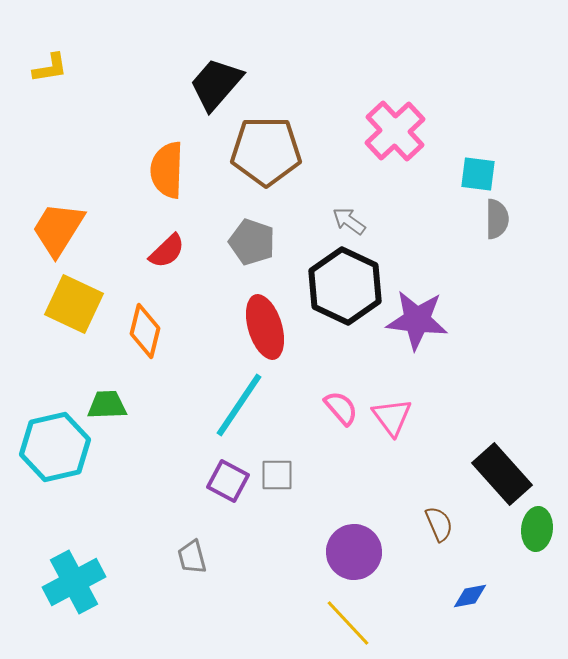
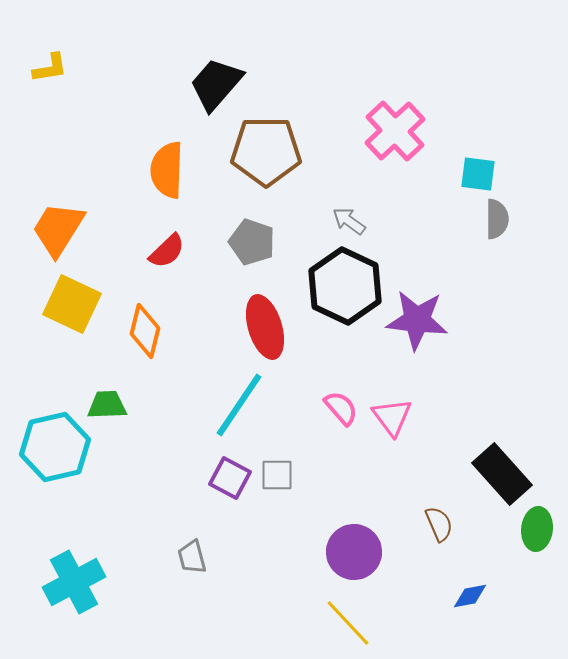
yellow square: moved 2 px left
purple square: moved 2 px right, 3 px up
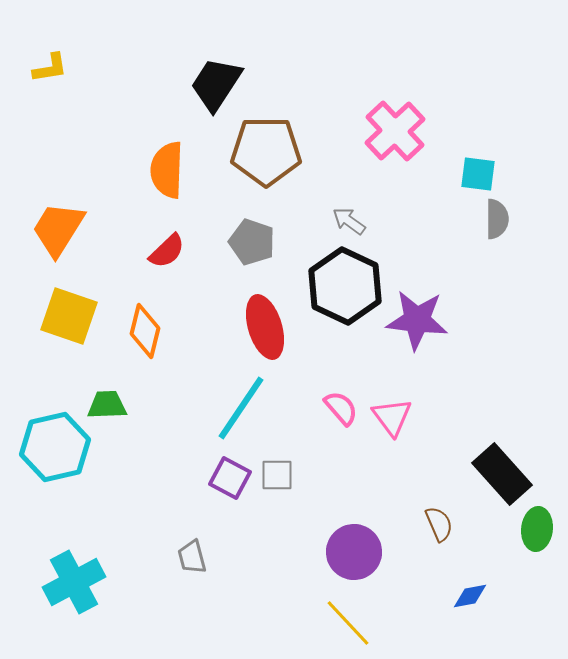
black trapezoid: rotated 8 degrees counterclockwise
yellow square: moved 3 px left, 12 px down; rotated 6 degrees counterclockwise
cyan line: moved 2 px right, 3 px down
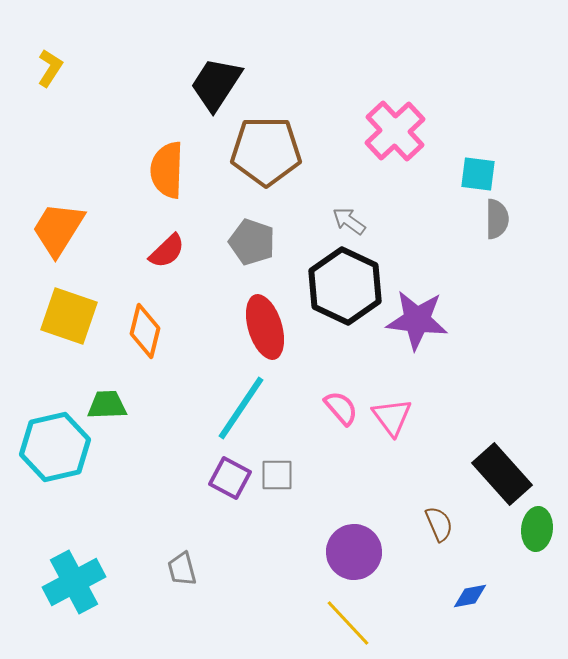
yellow L-shape: rotated 48 degrees counterclockwise
gray trapezoid: moved 10 px left, 12 px down
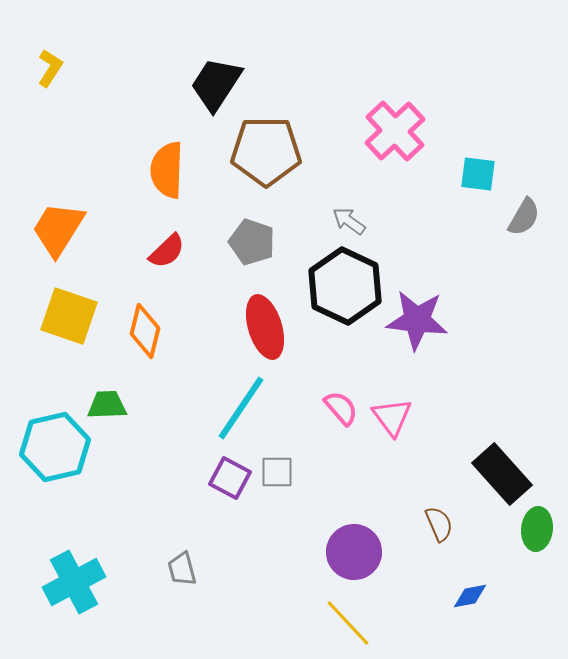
gray semicircle: moved 27 px right, 2 px up; rotated 30 degrees clockwise
gray square: moved 3 px up
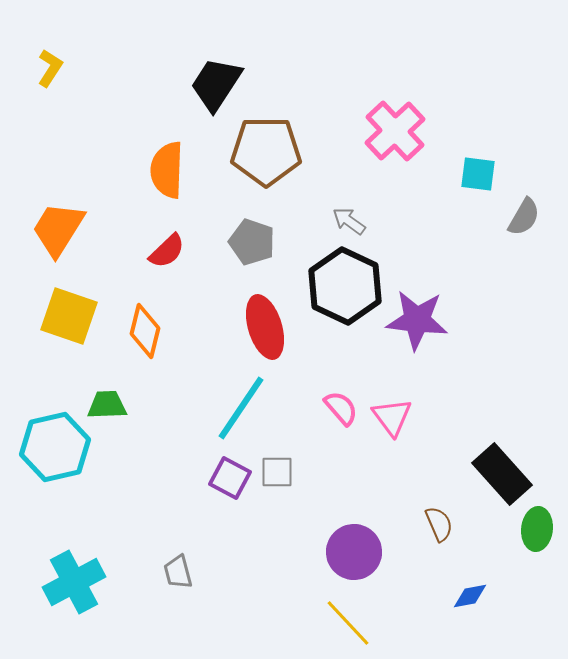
gray trapezoid: moved 4 px left, 3 px down
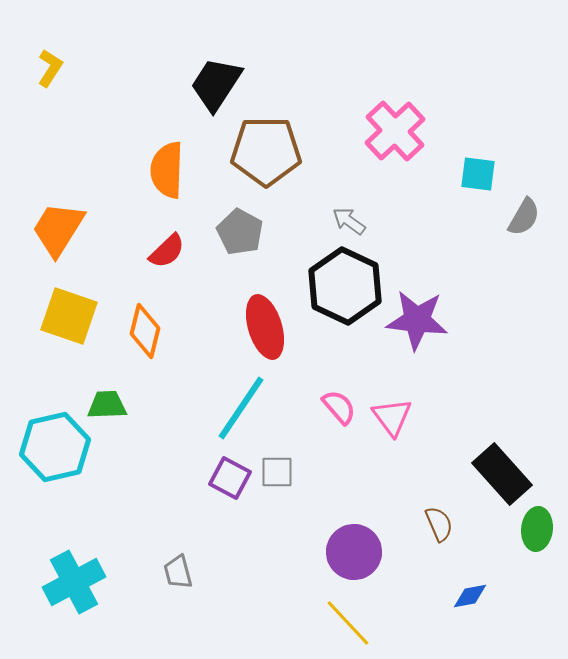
gray pentagon: moved 12 px left, 10 px up; rotated 9 degrees clockwise
pink semicircle: moved 2 px left, 1 px up
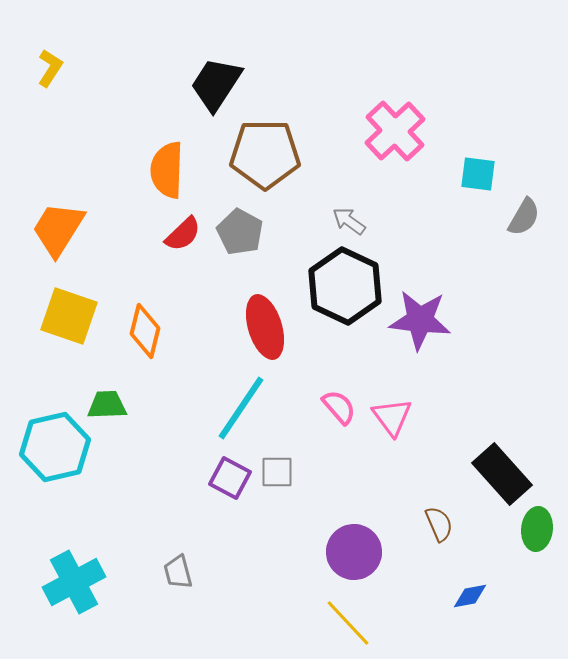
brown pentagon: moved 1 px left, 3 px down
red semicircle: moved 16 px right, 17 px up
purple star: moved 3 px right
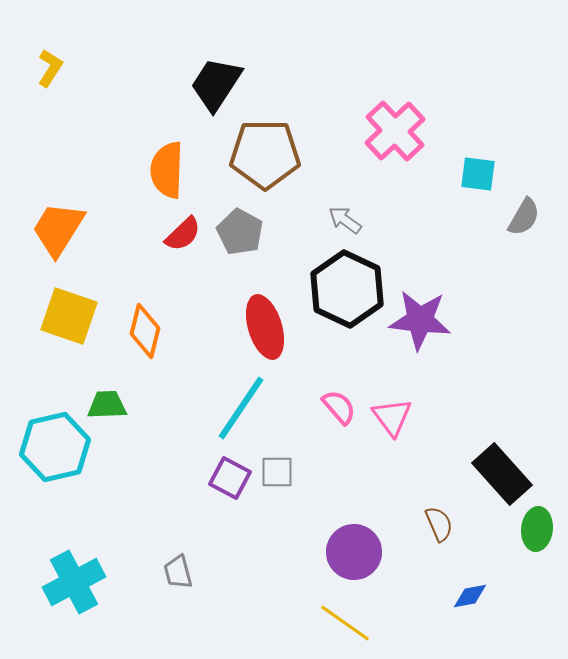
gray arrow: moved 4 px left, 1 px up
black hexagon: moved 2 px right, 3 px down
yellow line: moved 3 px left; rotated 12 degrees counterclockwise
